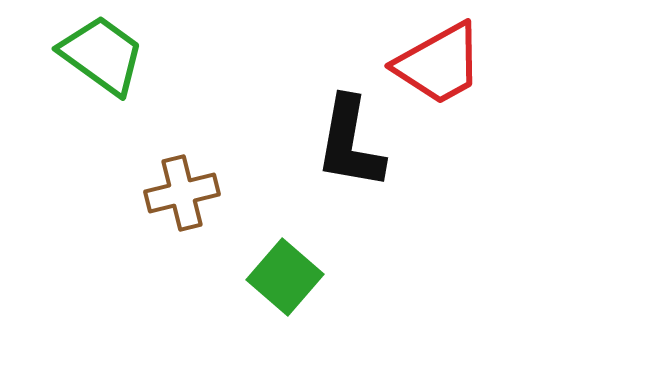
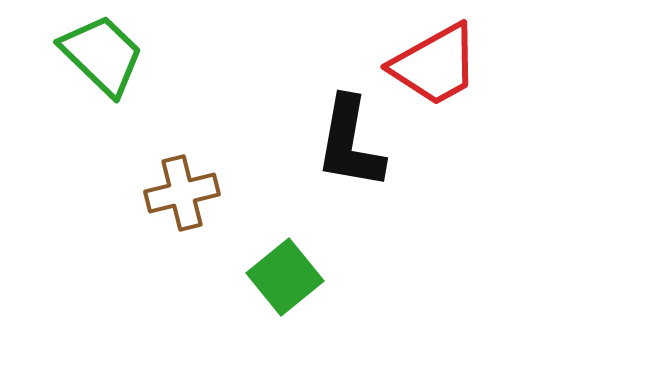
green trapezoid: rotated 8 degrees clockwise
red trapezoid: moved 4 px left, 1 px down
green square: rotated 10 degrees clockwise
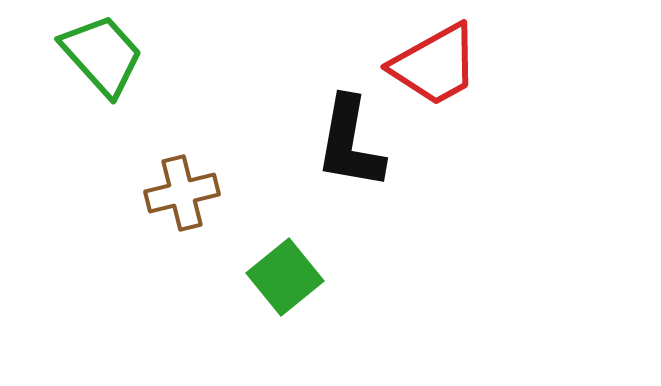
green trapezoid: rotated 4 degrees clockwise
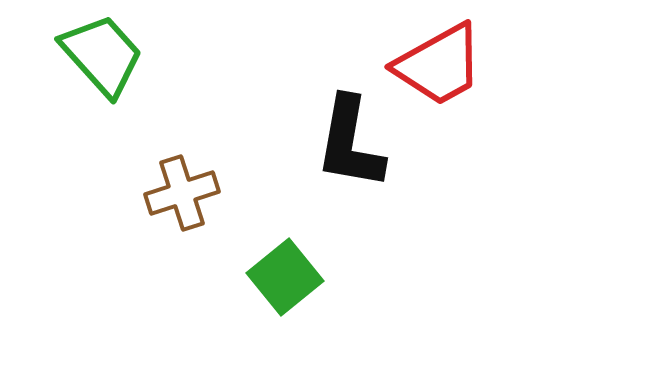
red trapezoid: moved 4 px right
brown cross: rotated 4 degrees counterclockwise
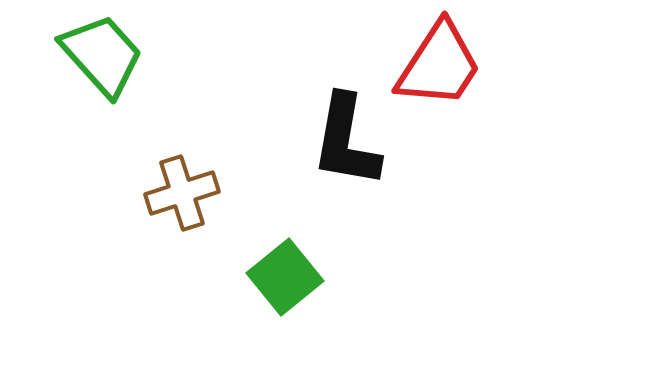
red trapezoid: rotated 28 degrees counterclockwise
black L-shape: moved 4 px left, 2 px up
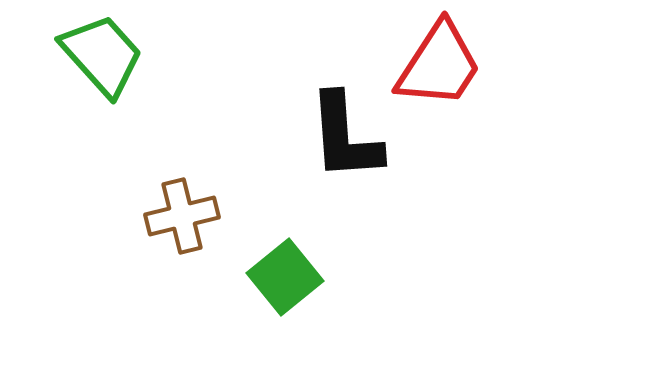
black L-shape: moved 1 px left, 4 px up; rotated 14 degrees counterclockwise
brown cross: moved 23 px down; rotated 4 degrees clockwise
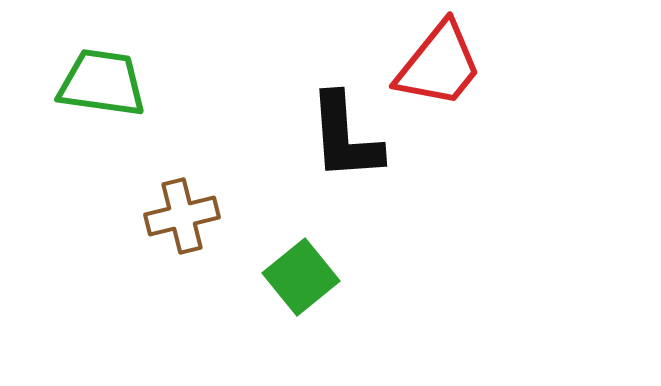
green trapezoid: moved 28 px down; rotated 40 degrees counterclockwise
red trapezoid: rotated 6 degrees clockwise
green square: moved 16 px right
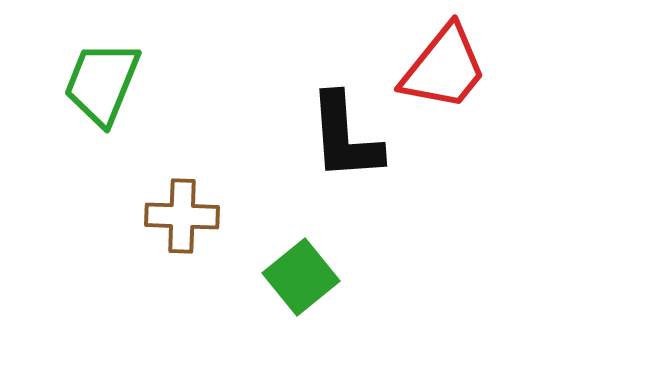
red trapezoid: moved 5 px right, 3 px down
green trapezoid: rotated 76 degrees counterclockwise
brown cross: rotated 16 degrees clockwise
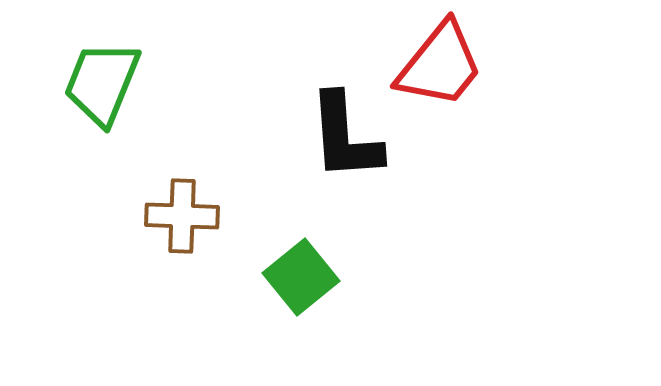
red trapezoid: moved 4 px left, 3 px up
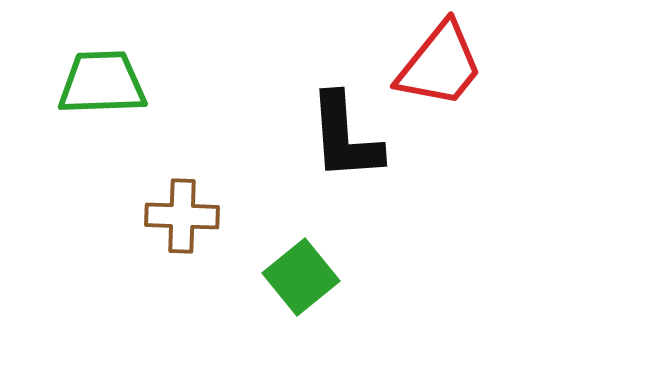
green trapezoid: rotated 66 degrees clockwise
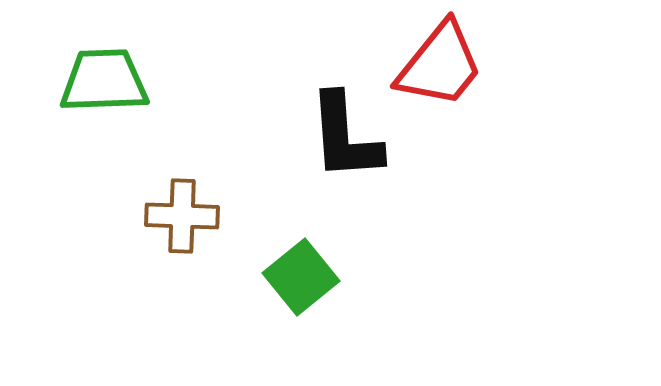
green trapezoid: moved 2 px right, 2 px up
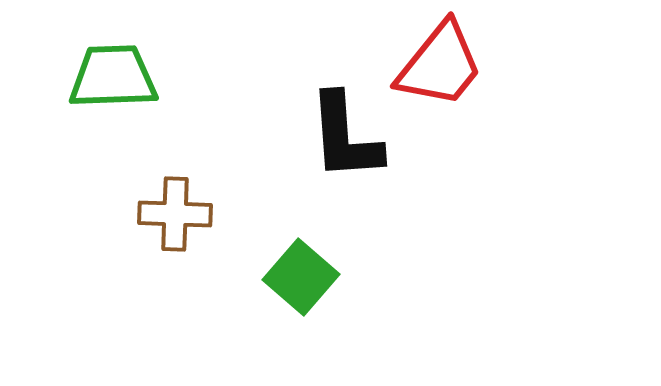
green trapezoid: moved 9 px right, 4 px up
brown cross: moved 7 px left, 2 px up
green square: rotated 10 degrees counterclockwise
